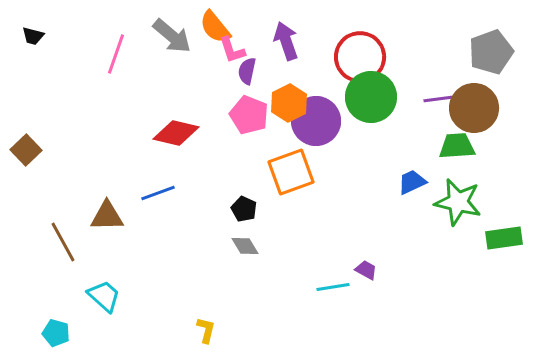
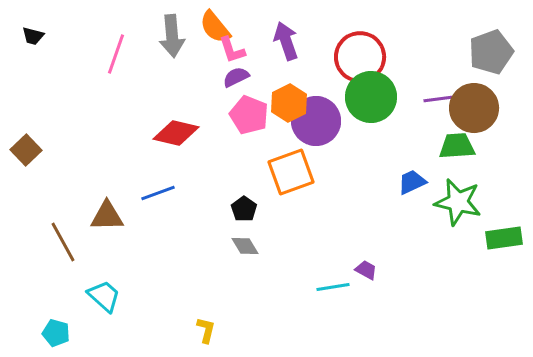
gray arrow: rotated 45 degrees clockwise
purple semicircle: moved 11 px left, 6 px down; rotated 52 degrees clockwise
black pentagon: rotated 10 degrees clockwise
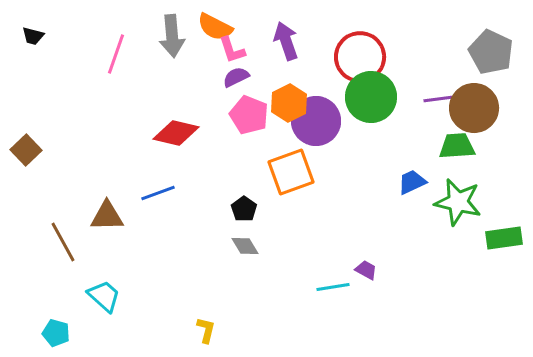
orange semicircle: rotated 24 degrees counterclockwise
gray pentagon: rotated 27 degrees counterclockwise
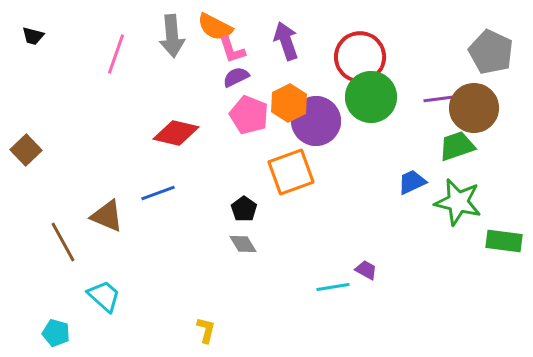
green trapezoid: rotated 15 degrees counterclockwise
brown triangle: rotated 24 degrees clockwise
green rectangle: moved 3 px down; rotated 15 degrees clockwise
gray diamond: moved 2 px left, 2 px up
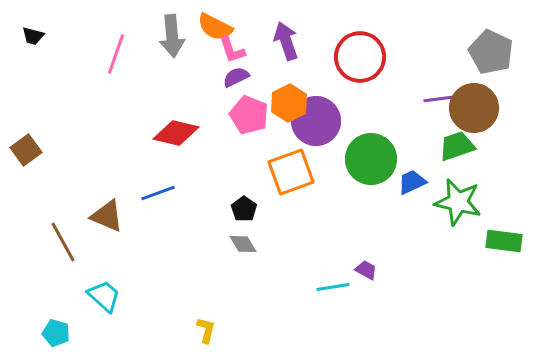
green circle: moved 62 px down
brown square: rotated 8 degrees clockwise
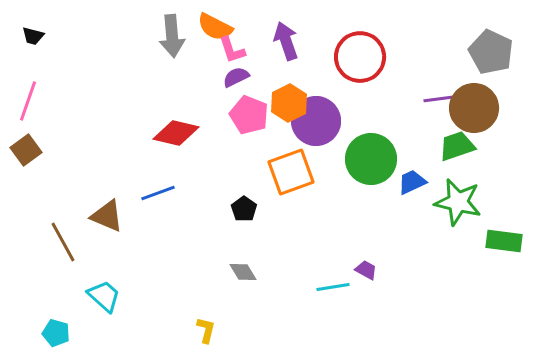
pink line: moved 88 px left, 47 px down
gray diamond: moved 28 px down
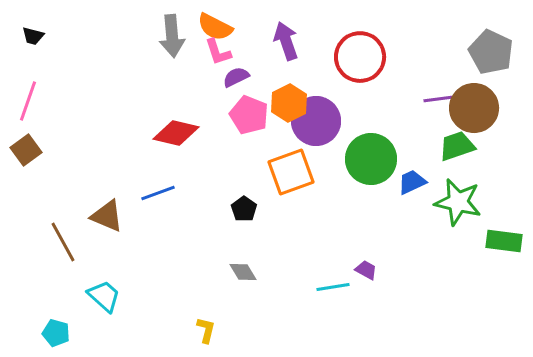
pink L-shape: moved 14 px left, 2 px down
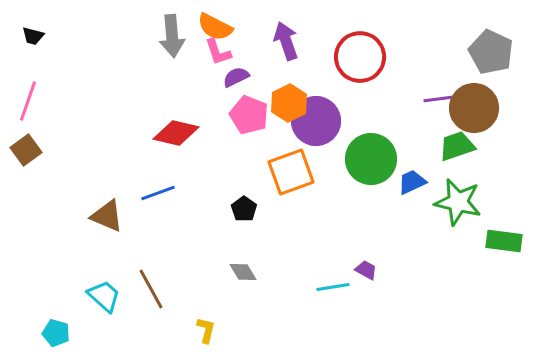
brown line: moved 88 px right, 47 px down
